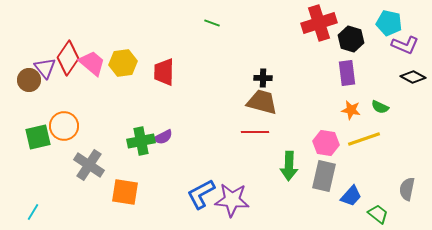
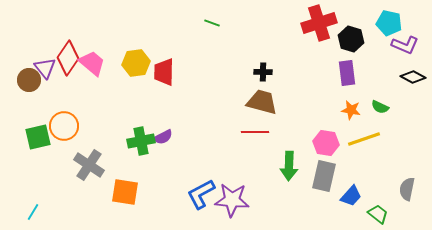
yellow hexagon: moved 13 px right
black cross: moved 6 px up
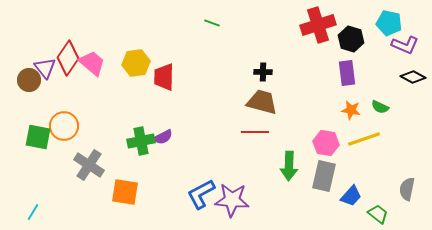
red cross: moved 1 px left, 2 px down
red trapezoid: moved 5 px down
green square: rotated 24 degrees clockwise
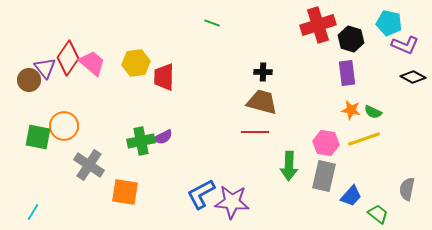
green semicircle: moved 7 px left, 5 px down
purple star: moved 2 px down
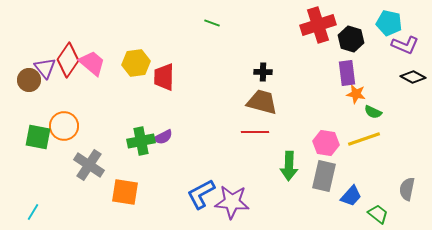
red diamond: moved 2 px down
orange star: moved 5 px right, 16 px up
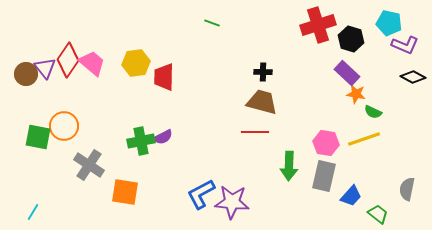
purple rectangle: rotated 40 degrees counterclockwise
brown circle: moved 3 px left, 6 px up
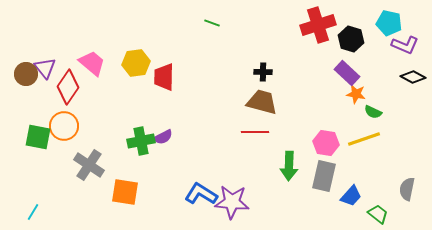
red diamond: moved 27 px down
blue L-shape: rotated 60 degrees clockwise
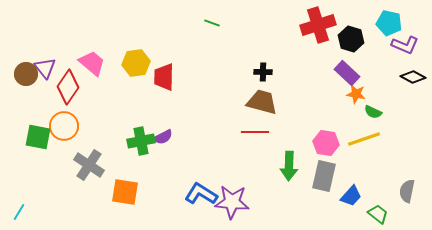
gray semicircle: moved 2 px down
cyan line: moved 14 px left
